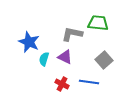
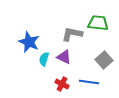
purple triangle: moved 1 px left
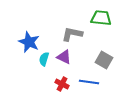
green trapezoid: moved 3 px right, 5 px up
gray square: rotated 18 degrees counterclockwise
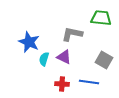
red cross: rotated 24 degrees counterclockwise
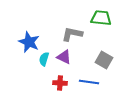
red cross: moved 2 px left, 1 px up
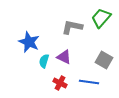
green trapezoid: rotated 55 degrees counterclockwise
gray L-shape: moved 7 px up
cyan semicircle: moved 2 px down
red cross: rotated 24 degrees clockwise
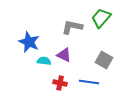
purple triangle: moved 2 px up
cyan semicircle: rotated 80 degrees clockwise
red cross: rotated 16 degrees counterclockwise
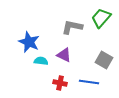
cyan semicircle: moved 3 px left
